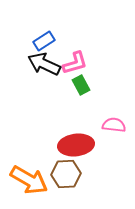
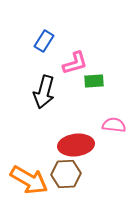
blue rectangle: rotated 25 degrees counterclockwise
black arrow: moved 28 px down; rotated 100 degrees counterclockwise
green rectangle: moved 13 px right, 4 px up; rotated 66 degrees counterclockwise
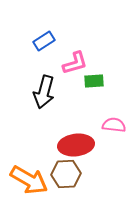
blue rectangle: rotated 25 degrees clockwise
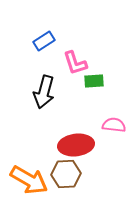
pink L-shape: rotated 88 degrees clockwise
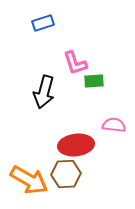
blue rectangle: moved 1 px left, 18 px up; rotated 15 degrees clockwise
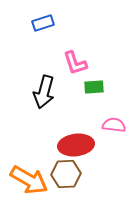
green rectangle: moved 6 px down
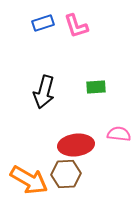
pink L-shape: moved 1 px right, 37 px up
green rectangle: moved 2 px right
pink semicircle: moved 5 px right, 9 px down
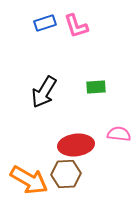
blue rectangle: moved 2 px right
black arrow: rotated 16 degrees clockwise
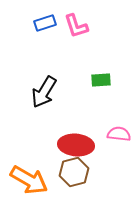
green rectangle: moved 5 px right, 7 px up
red ellipse: rotated 12 degrees clockwise
brown hexagon: moved 8 px right, 2 px up; rotated 12 degrees counterclockwise
